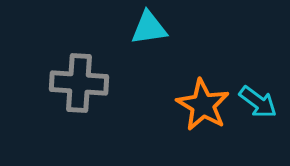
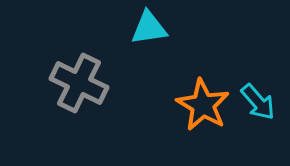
gray cross: rotated 22 degrees clockwise
cyan arrow: rotated 12 degrees clockwise
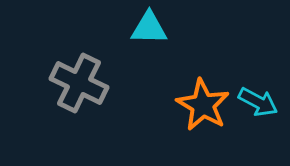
cyan triangle: rotated 9 degrees clockwise
cyan arrow: rotated 21 degrees counterclockwise
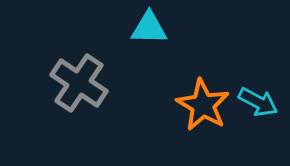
gray cross: rotated 8 degrees clockwise
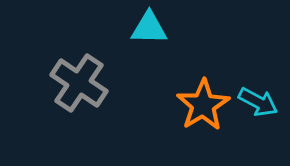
orange star: rotated 10 degrees clockwise
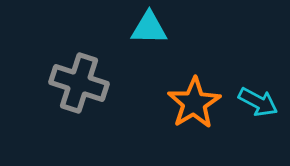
gray cross: rotated 16 degrees counterclockwise
orange star: moved 9 px left, 2 px up
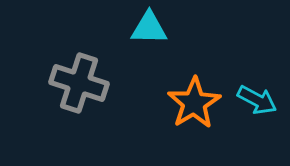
cyan arrow: moved 1 px left, 2 px up
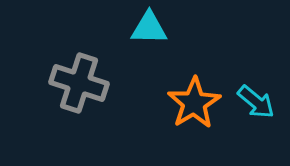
cyan arrow: moved 1 px left, 2 px down; rotated 12 degrees clockwise
